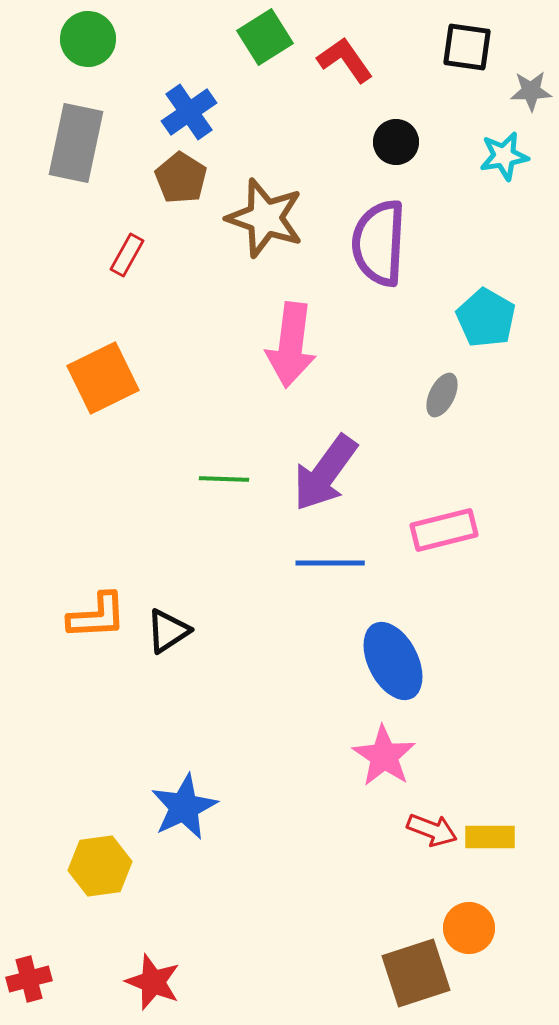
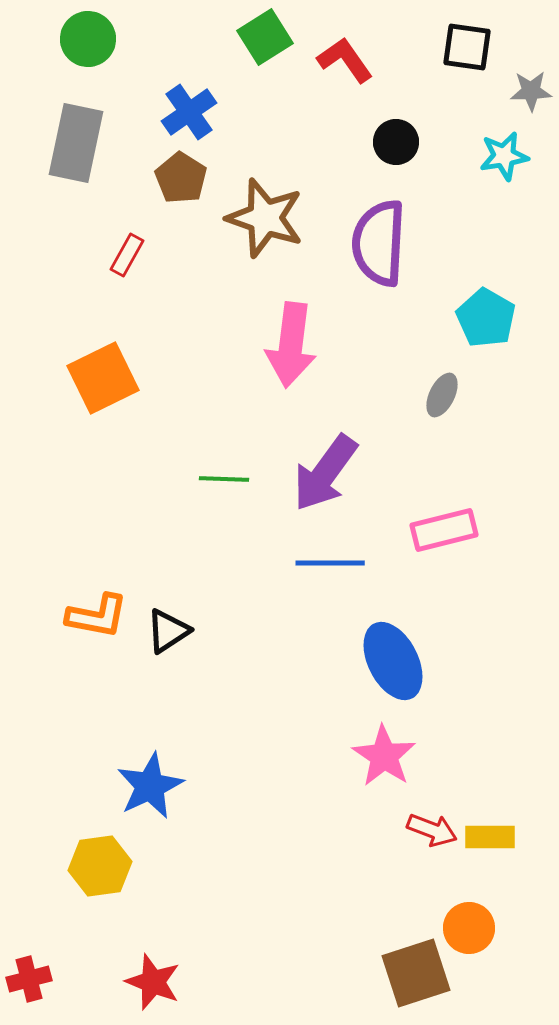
orange L-shape: rotated 14 degrees clockwise
blue star: moved 34 px left, 21 px up
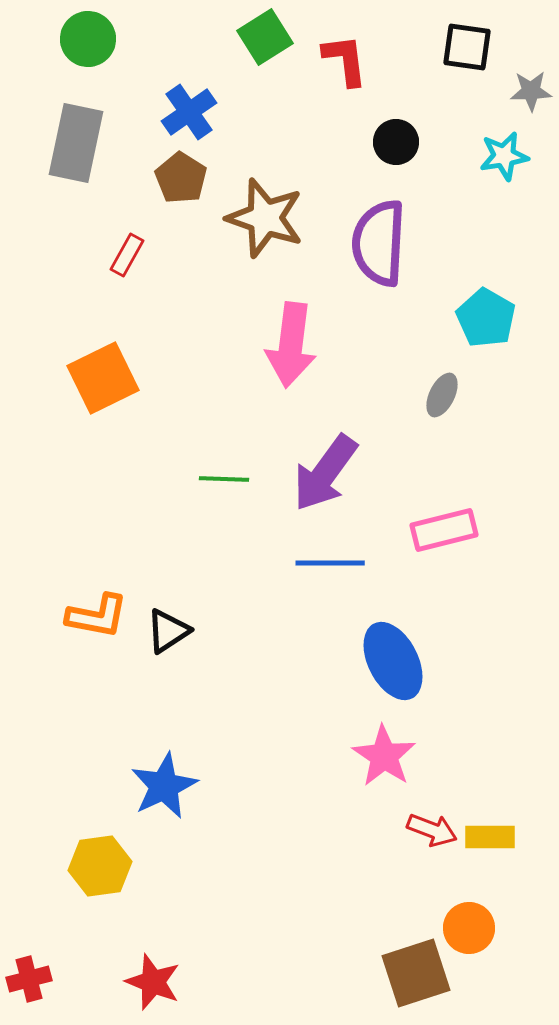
red L-shape: rotated 28 degrees clockwise
blue star: moved 14 px right
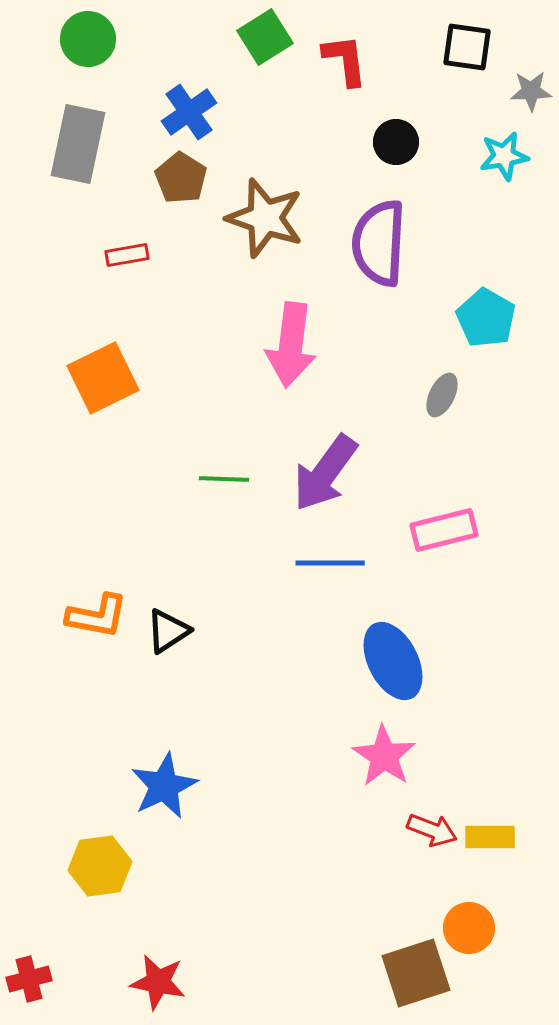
gray rectangle: moved 2 px right, 1 px down
red rectangle: rotated 51 degrees clockwise
red star: moved 5 px right; rotated 10 degrees counterclockwise
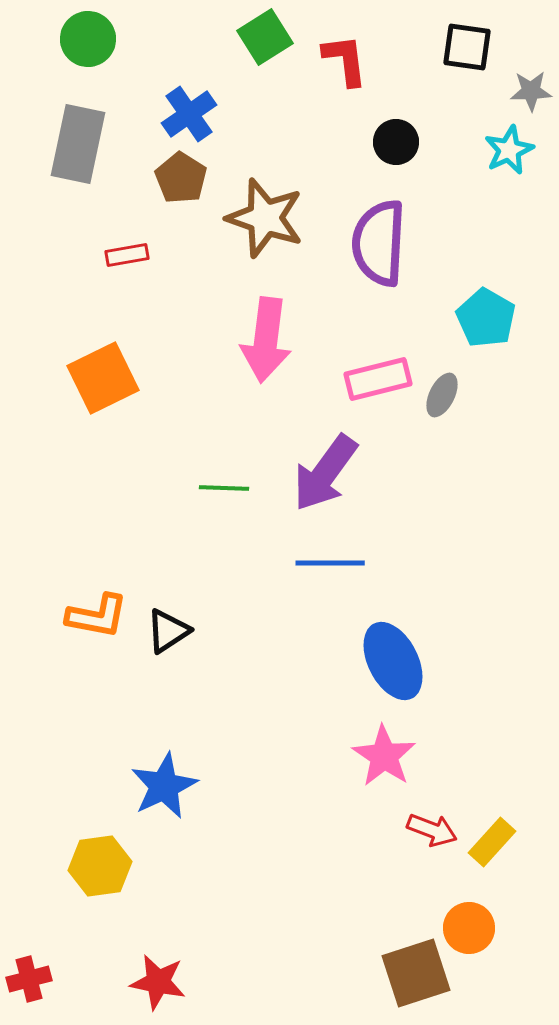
blue cross: moved 2 px down
cyan star: moved 5 px right, 6 px up; rotated 15 degrees counterclockwise
pink arrow: moved 25 px left, 5 px up
green line: moved 9 px down
pink rectangle: moved 66 px left, 151 px up
yellow rectangle: moved 2 px right, 5 px down; rotated 48 degrees counterclockwise
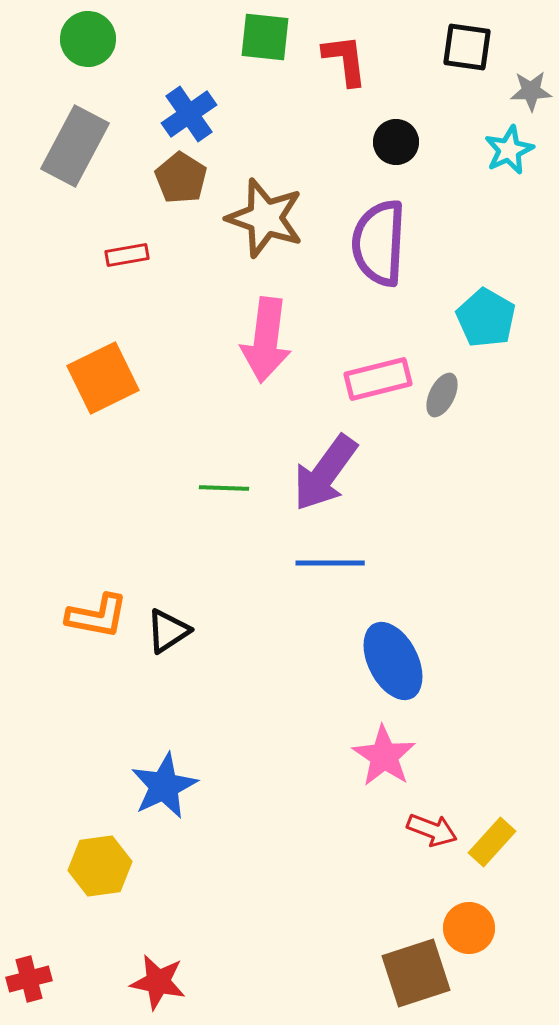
green square: rotated 38 degrees clockwise
gray rectangle: moved 3 px left, 2 px down; rotated 16 degrees clockwise
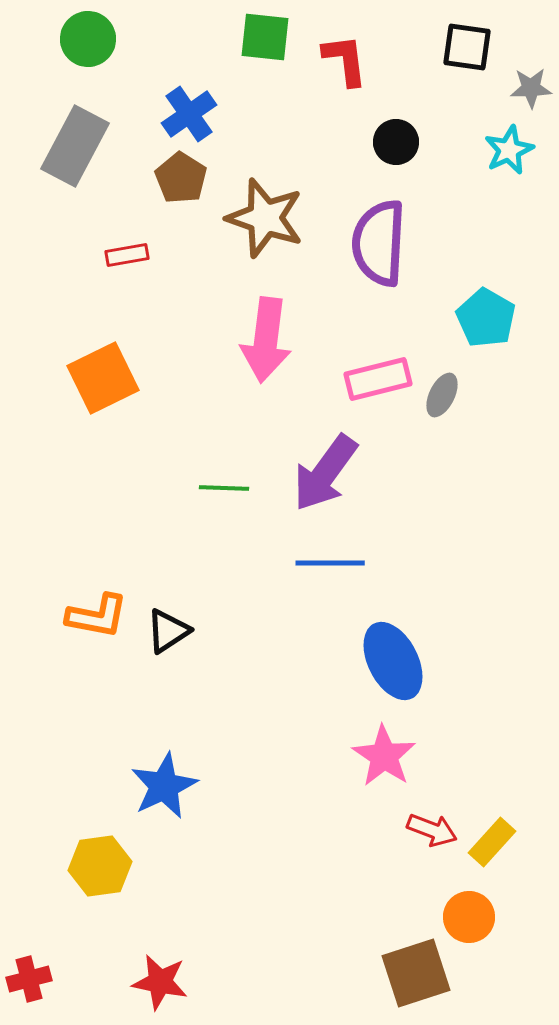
gray star: moved 3 px up
orange circle: moved 11 px up
red star: moved 2 px right
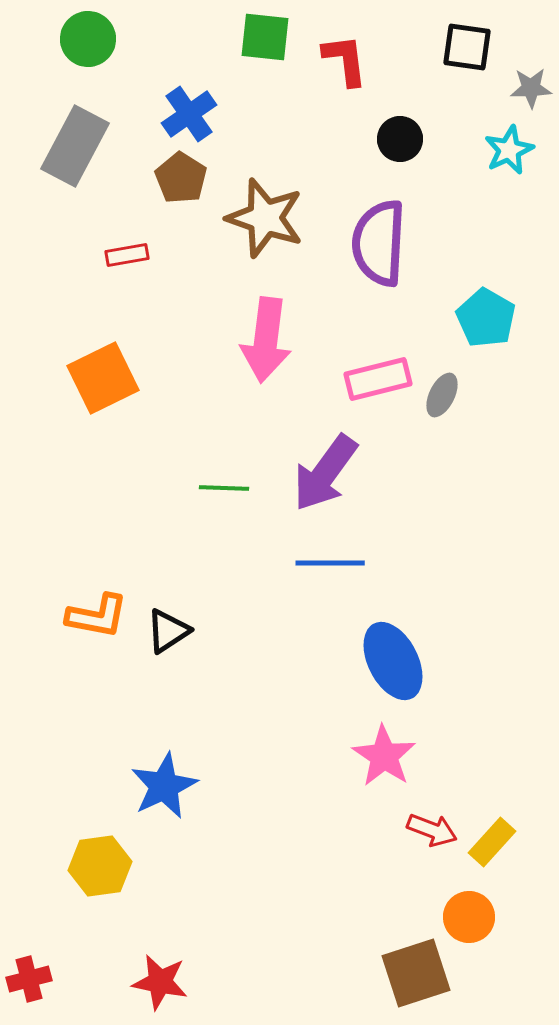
black circle: moved 4 px right, 3 px up
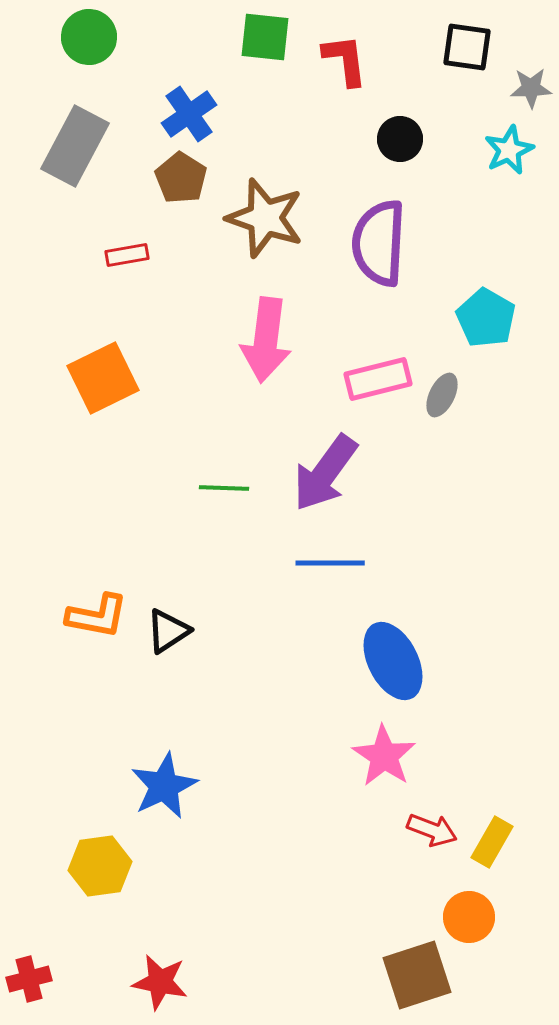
green circle: moved 1 px right, 2 px up
yellow rectangle: rotated 12 degrees counterclockwise
brown square: moved 1 px right, 2 px down
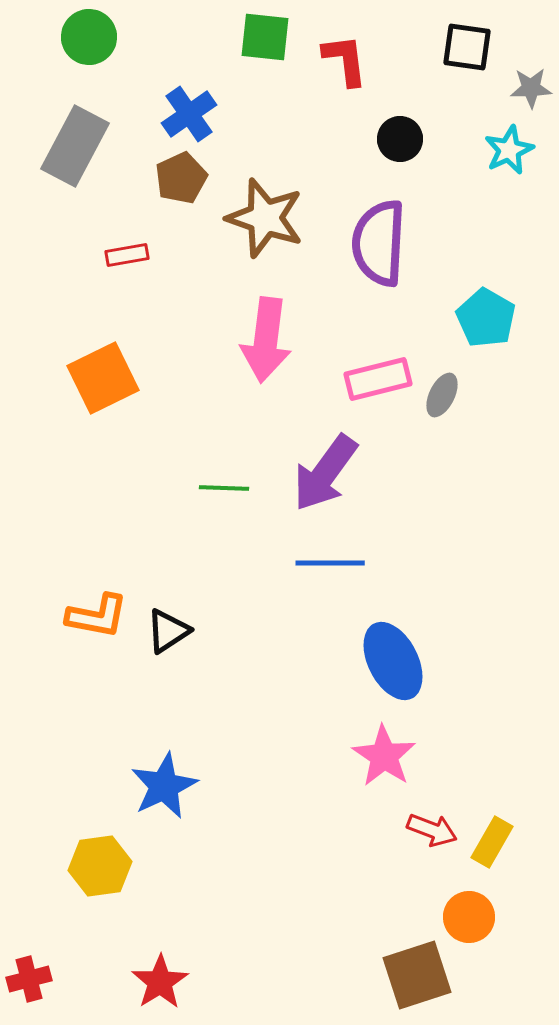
brown pentagon: rotated 15 degrees clockwise
red star: rotated 28 degrees clockwise
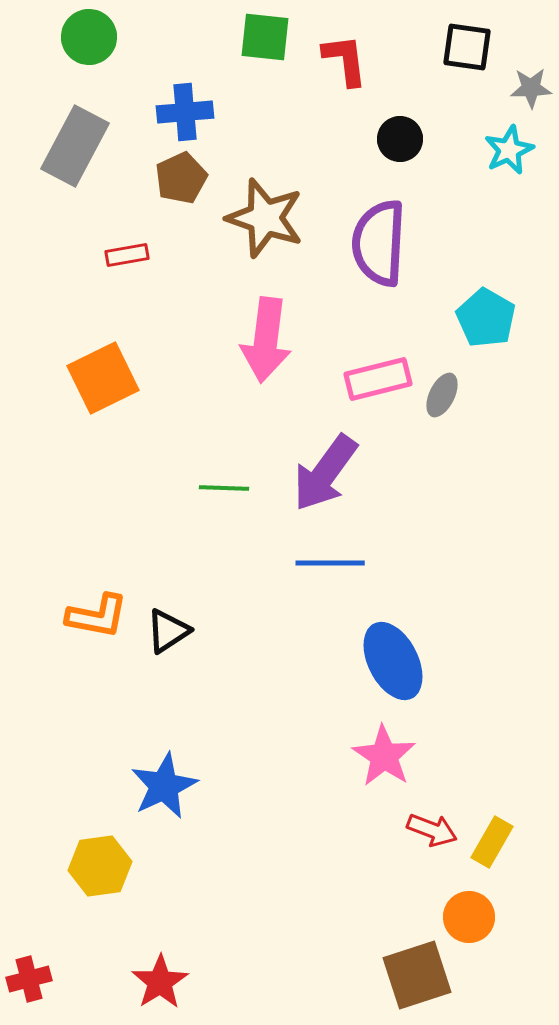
blue cross: moved 4 px left, 2 px up; rotated 30 degrees clockwise
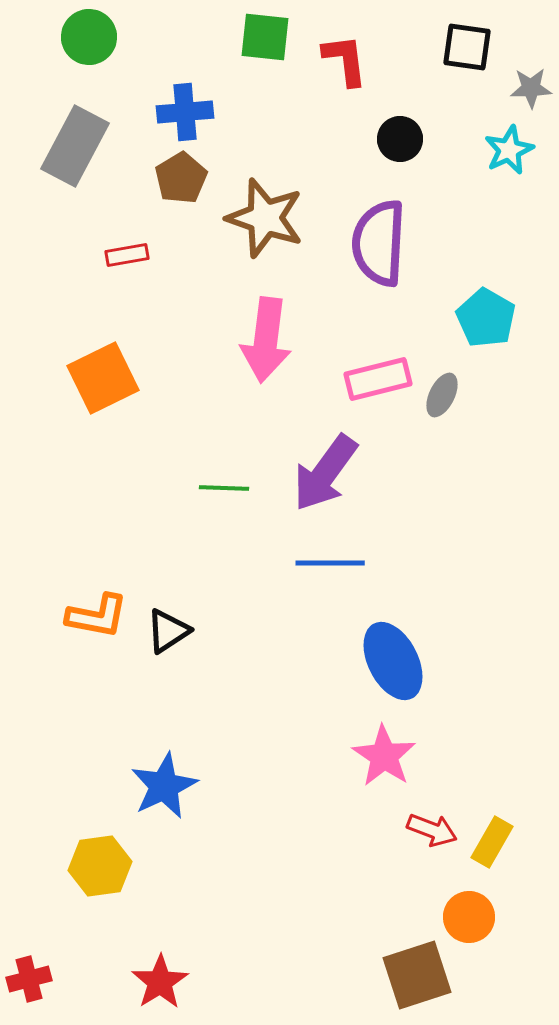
brown pentagon: rotated 6 degrees counterclockwise
